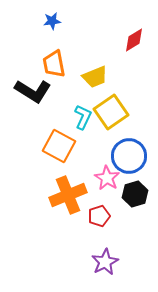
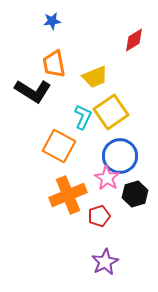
blue circle: moved 9 px left
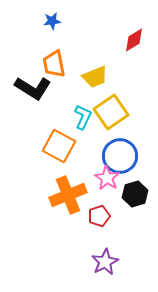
black L-shape: moved 3 px up
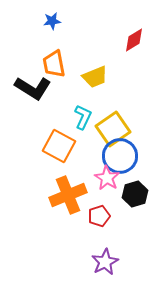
yellow square: moved 2 px right, 17 px down
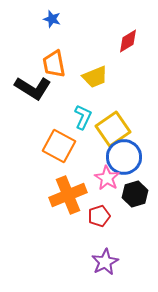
blue star: moved 2 px up; rotated 24 degrees clockwise
red diamond: moved 6 px left, 1 px down
blue circle: moved 4 px right, 1 px down
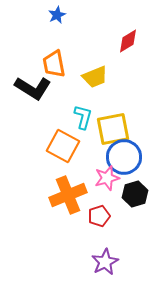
blue star: moved 5 px right, 4 px up; rotated 30 degrees clockwise
cyan L-shape: rotated 10 degrees counterclockwise
yellow square: rotated 24 degrees clockwise
orange square: moved 4 px right
pink star: rotated 25 degrees clockwise
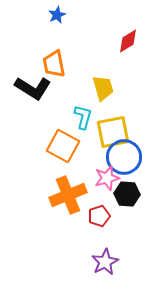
yellow trapezoid: moved 8 px right, 11 px down; rotated 84 degrees counterclockwise
yellow square: moved 3 px down
black hexagon: moved 8 px left; rotated 20 degrees clockwise
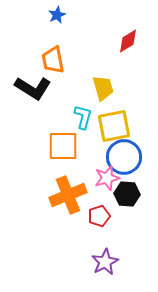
orange trapezoid: moved 1 px left, 4 px up
yellow square: moved 1 px right, 6 px up
orange square: rotated 28 degrees counterclockwise
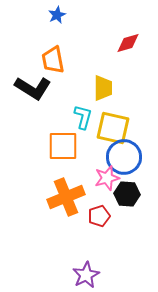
red diamond: moved 2 px down; rotated 15 degrees clockwise
yellow trapezoid: rotated 16 degrees clockwise
yellow square: moved 1 px left, 2 px down; rotated 24 degrees clockwise
orange cross: moved 2 px left, 2 px down
purple star: moved 19 px left, 13 px down
